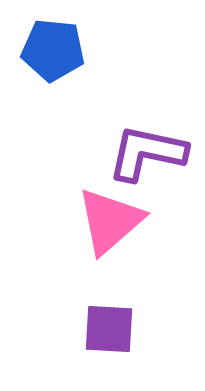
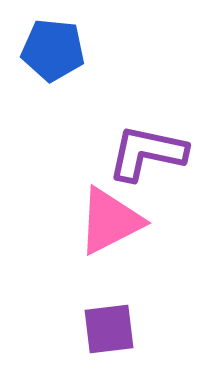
pink triangle: rotated 14 degrees clockwise
purple square: rotated 10 degrees counterclockwise
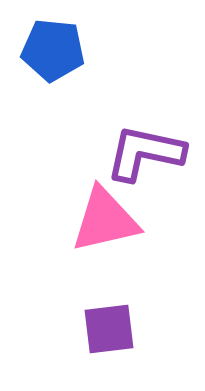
purple L-shape: moved 2 px left
pink triangle: moved 5 px left, 1 px up; rotated 14 degrees clockwise
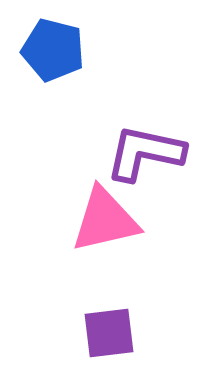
blue pentagon: rotated 8 degrees clockwise
purple square: moved 4 px down
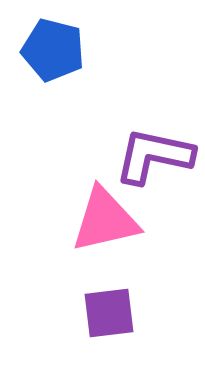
purple L-shape: moved 9 px right, 3 px down
purple square: moved 20 px up
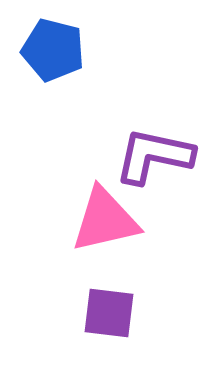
purple square: rotated 14 degrees clockwise
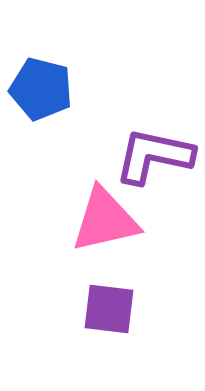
blue pentagon: moved 12 px left, 39 px down
purple square: moved 4 px up
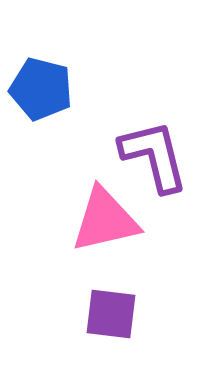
purple L-shape: rotated 64 degrees clockwise
purple square: moved 2 px right, 5 px down
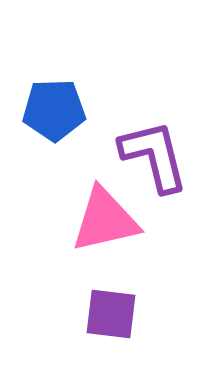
blue pentagon: moved 13 px right, 21 px down; rotated 16 degrees counterclockwise
